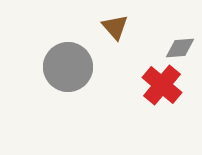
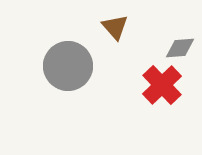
gray circle: moved 1 px up
red cross: rotated 6 degrees clockwise
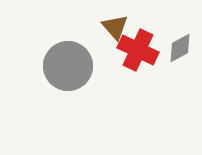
gray diamond: rotated 24 degrees counterclockwise
red cross: moved 24 px left, 35 px up; rotated 21 degrees counterclockwise
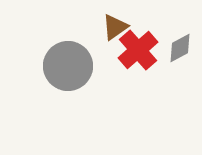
brown triangle: rotated 36 degrees clockwise
red cross: rotated 24 degrees clockwise
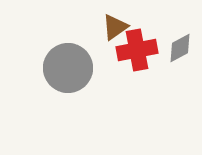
red cross: moved 1 px left; rotated 30 degrees clockwise
gray circle: moved 2 px down
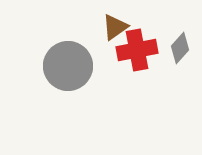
gray diamond: rotated 20 degrees counterclockwise
gray circle: moved 2 px up
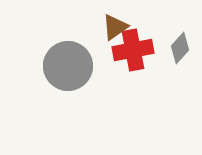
red cross: moved 4 px left
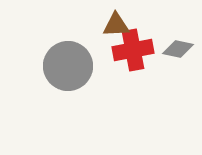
brown triangle: moved 1 px right, 2 px up; rotated 32 degrees clockwise
gray diamond: moved 2 px left, 1 px down; rotated 60 degrees clockwise
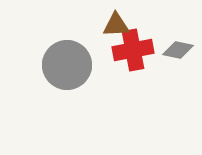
gray diamond: moved 1 px down
gray circle: moved 1 px left, 1 px up
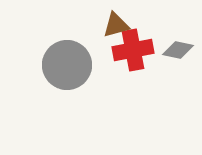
brown triangle: rotated 12 degrees counterclockwise
